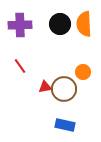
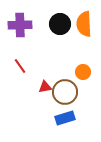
brown circle: moved 1 px right, 3 px down
blue rectangle: moved 7 px up; rotated 30 degrees counterclockwise
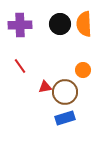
orange circle: moved 2 px up
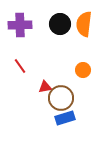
orange semicircle: rotated 10 degrees clockwise
brown circle: moved 4 px left, 6 px down
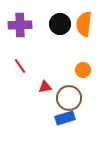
brown circle: moved 8 px right
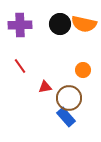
orange semicircle: rotated 85 degrees counterclockwise
blue rectangle: moved 1 px right, 1 px up; rotated 66 degrees clockwise
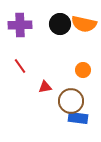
brown circle: moved 2 px right, 3 px down
blue rectangle: moved 12 px right, 1 px down; rotated 42 degrees counterclockwise
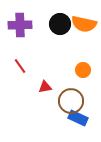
blue rectangle: rotated 18 degrees clockwise
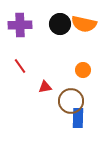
blue rectangle: rotated 66 degrees clockwise
